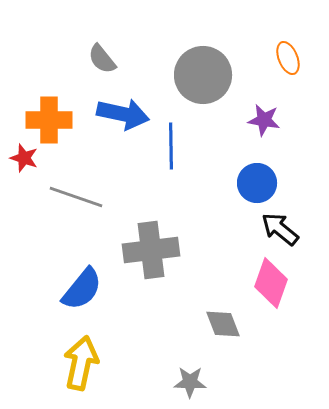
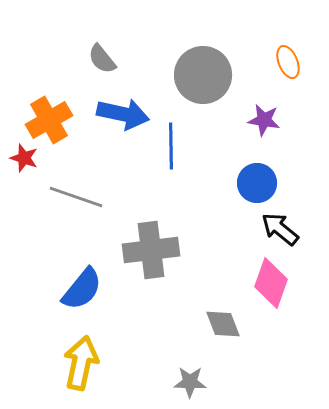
orange ellipse: moved 4 px down
orange cross: rotated 30 degrees counterclockwise
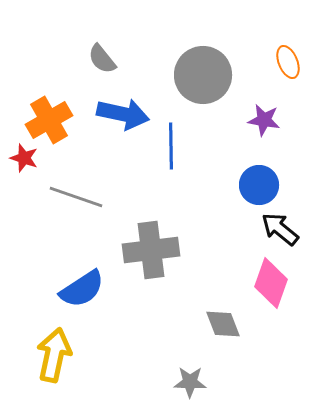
blue circle: moved 2 px right, 2 px down
blue semicircle: rotated 18 degrees clockwise
yellow arrow: moved 27 px left, 8 px up
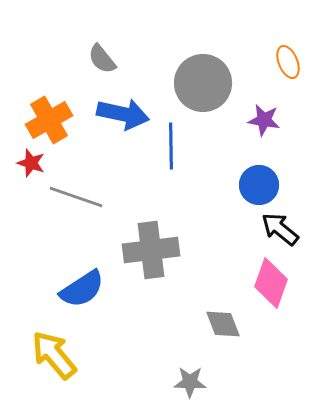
gray circle: moved 8 px down
red star: moved 7 px right, 5 px down
yellow arrow: rotated 52 degrees counterclockwise
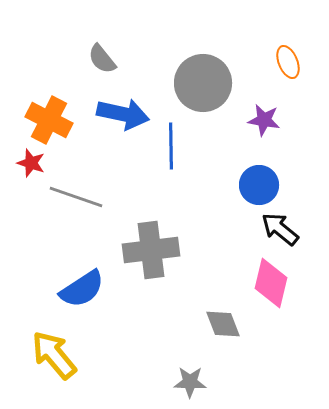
orange cross: rotated 33 degrees counterclockwise
pink diamond: rotated 6 degrees counterclockwise
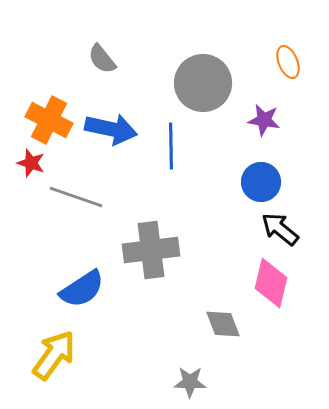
blue arrow: moved 12 px left, 15 px down
blue circle: moved 2 px right, 3 px up
yellow arrow: rotated 76 degrees clockwise
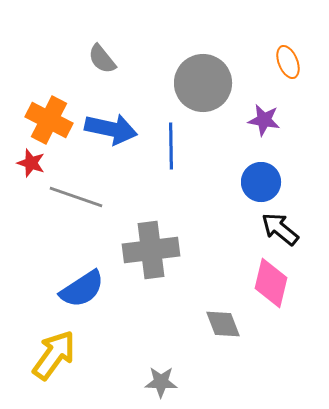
gray star: moved 29 px left
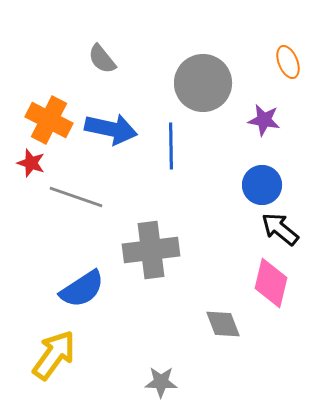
blue circle: moved 1 px right, 3 px down
